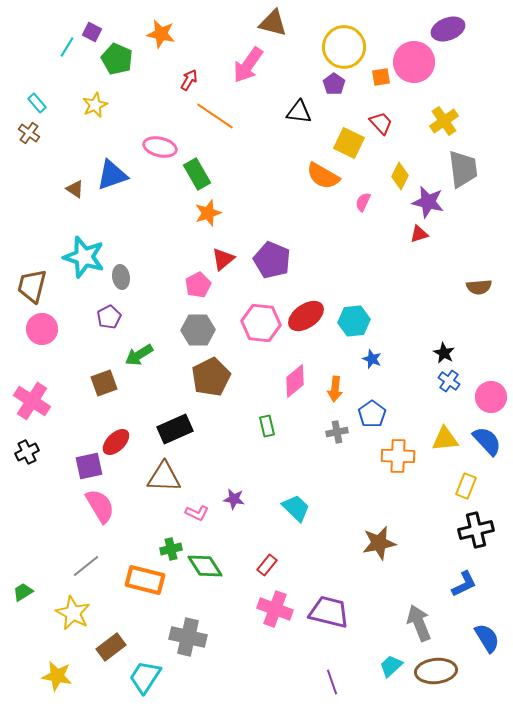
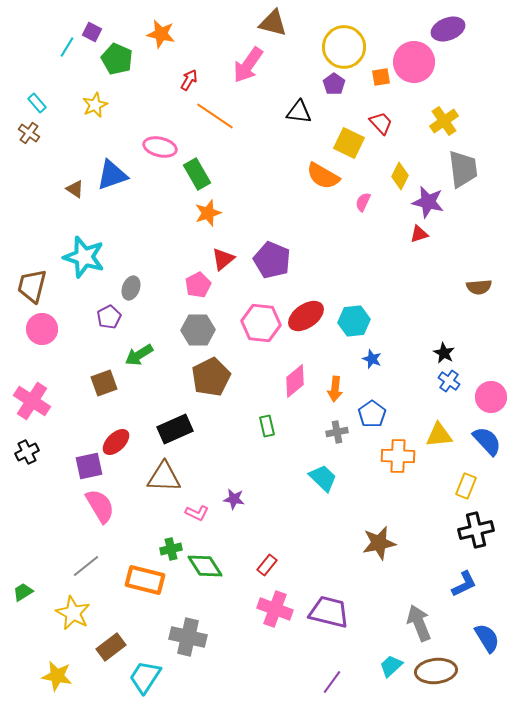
gray ellipse at (121, 277): moved 10 px right, 11 px down; rotated 30 degrees clockwise
yellow triangle at (445, 439): moved 6 px left, 4 px up
cyan trapezoid at (296, 508): moved 27 px right, 30 px up
purple line at (332, 682): rotated 55 degrees clockwise
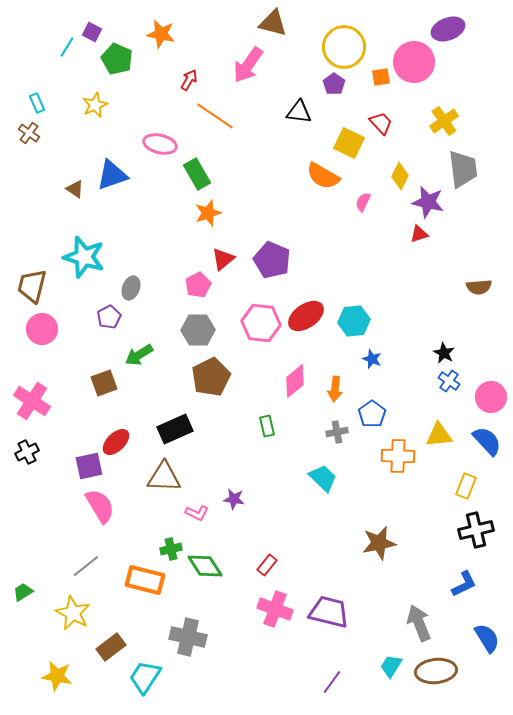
cyan rectangle at (37, 103): rotated 18 degrees clockwise
pink ellipse at (160, 147): moved 3 px up
cyan trapezoid at (391, 666): rotated 15 degrees counterclockwise
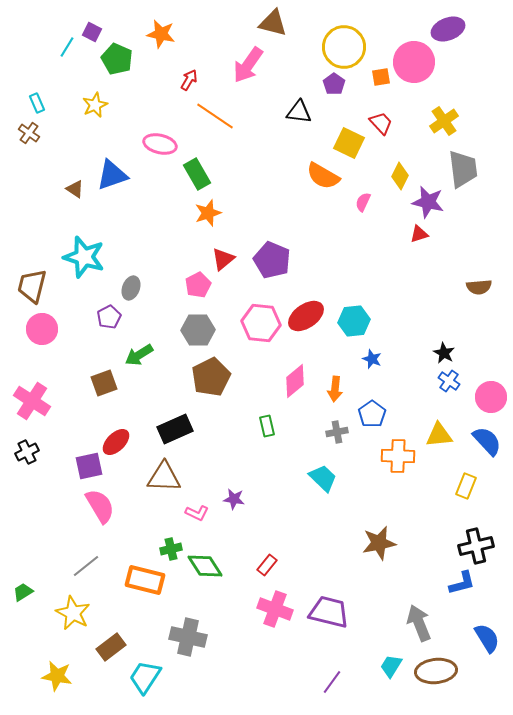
black cross at (476, 530): moved 16 px down
blue L-shape at (464, 584): moved 2 px left, 1 px up; rotated 12 degrees clockwise
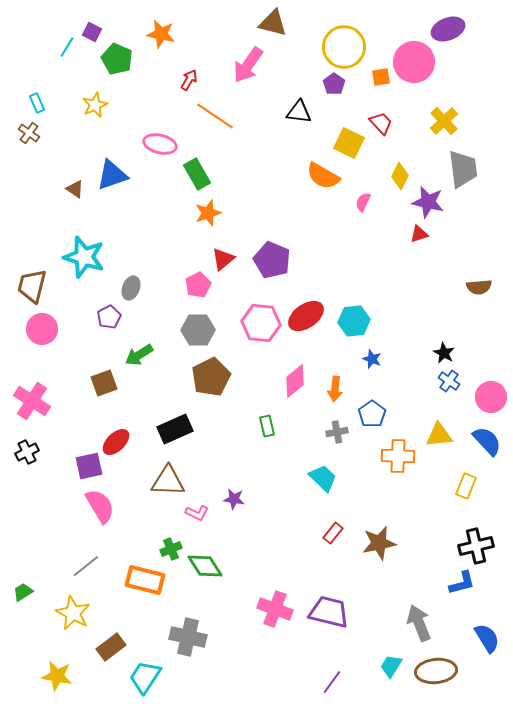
yellow cross at (444, 121): rotated 8 degrees counterclockwise
brown triangle at (164, 477): moved 4 px right, 4 px down
green cross at (171, 549): rotated 10 degrees counterclockwise
red rectangle at (267, 565): moved 66 px right, 32 px up
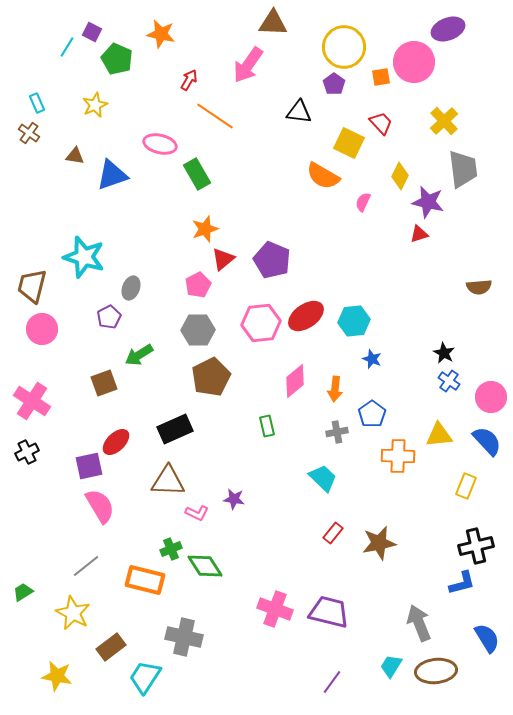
brown triangle at (273, 23): rotated 12 degrees counterclockwise
brown triangle at (75, 189): moved 33 px up; rotated 24 degrees counterclockwise
orange star at (208, 213): moved 3 px left, 16 px down
pink hexagon at (261, 323): rotated 12 degrees counterclockwise
gray cross at (188, 637): moved 4 px left
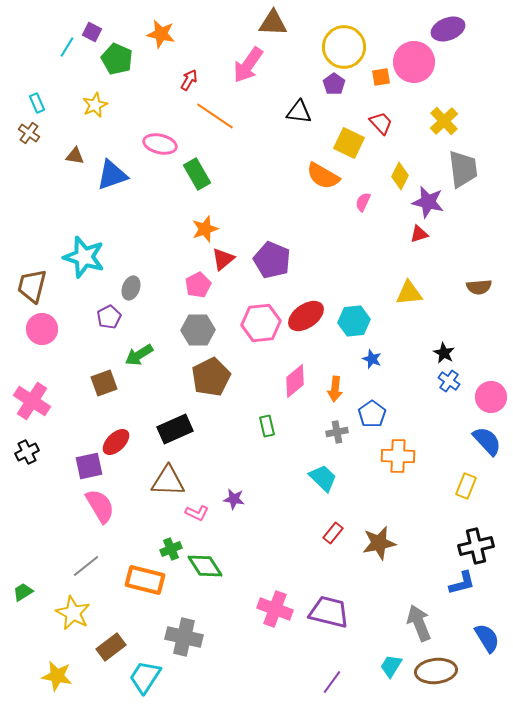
yellow triangle at (439, 435): moved 30 px left, 142 px up
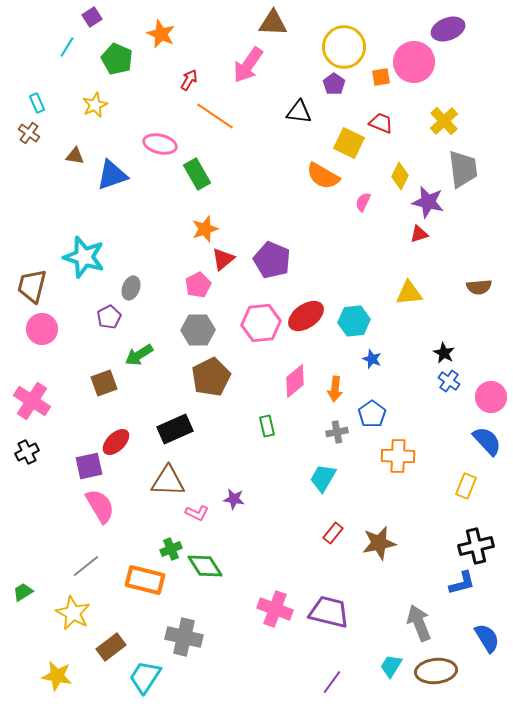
purple square at (92, 32): moved 15 px up; rotated 30 degrees clockwise
orange star at (161, 34): rotated 12 degrees clockwise
red trapezoid at (381, 123): rotated 25 degrees counterclockwise
cyan trapezoid at (323, 478): rotated 104 degrees counterclockwise
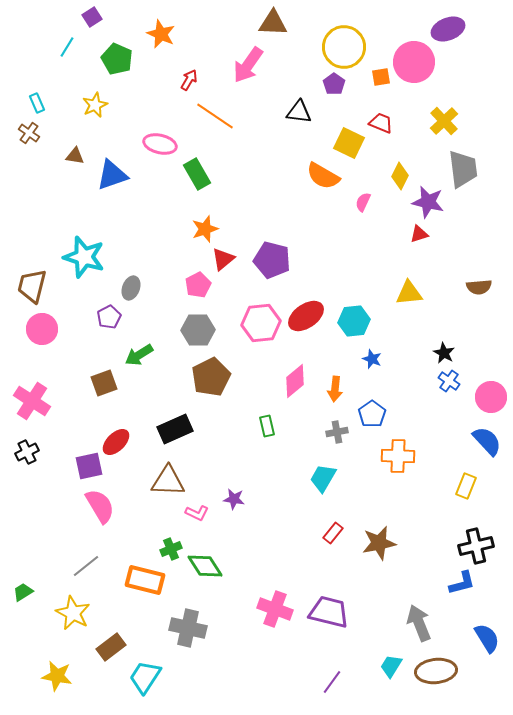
purple pentagon at (272, 260): rotated 9 degrees counterclockwise
gray cross at (184, 637): moved 4 px right, 9 px up
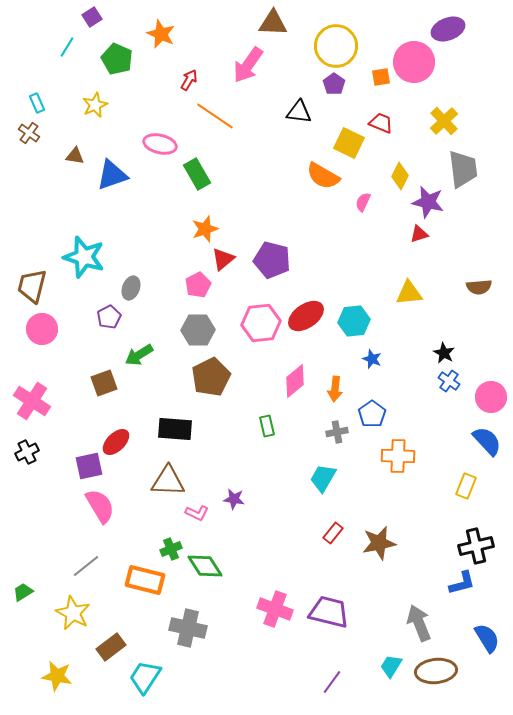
yellow circle at (344, 47): moved 8 px left, 1 px up
black rectangle at (175, 429): rotated 28 degrees clockwise
